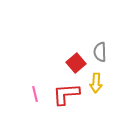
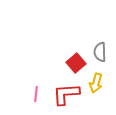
yellow arrow: rotated 12 degrees clockwise
pink line: moved 1 px right; rotated 21 degrees clockwise
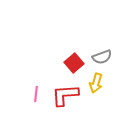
gray semicircle: moved 2 px right, 5 px down; rotated 108 degrees counterclockwise
red square: moved 2 px left
red L-shape: moved 1 px left, 1 px down
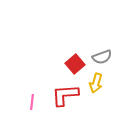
red square: moved 1 px right, 1 px down
pink line: moved 4 px left, 8 px down
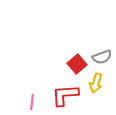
red square: moved 2 px right
